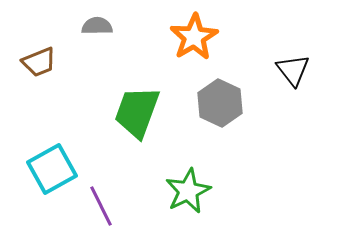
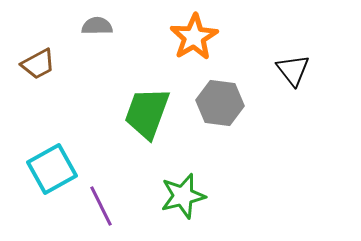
brown trapezoid: moved 1 px left, 2 px down; rotated 6 degrees counterclockwise
gray hexagon: rotated 18 degrees counterclockwise
green trapezoid: moved 10 px right, 1 px down
green star: moved 5 px left, 5 px down; rotated 12 degrees clockwise
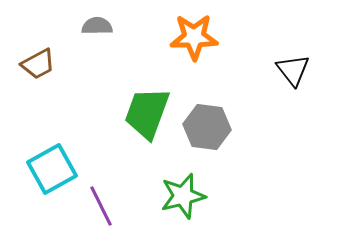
orange star: rotated 30 degrees clockwise
gray hexagon: moved 13 px left, 24 px down
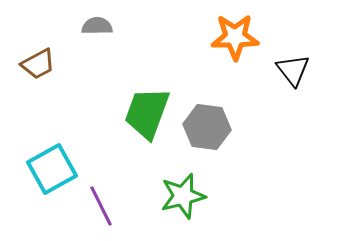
orange star: moved 41 px right
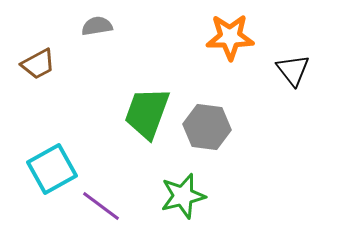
gray semicircle: rotated 8 degrees counterclockwise
orange star: moved 5 px left
purple line: rotated 27 degrees counterclockwise
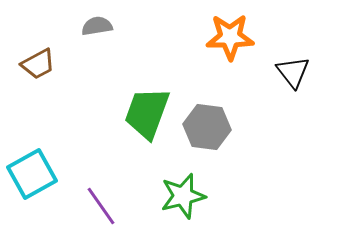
black triangle: moved 2 px down
cyan square: moved 20 px left, 5 px down
purple line: rotated 18 degrees clockwise
